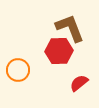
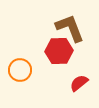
orange circle: moved 2 px right
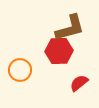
brown L-shape: rotated 96 degrees clockwise
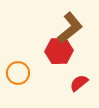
brown L-shape: rotated 24 degrees counterclockwise
orange circle: moved 2 px left, 3 px down
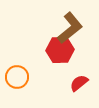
red hexagon: moved 1 px right, 1 px up
orange circle: moved 1 px left, 4 px down
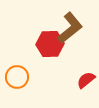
red hexagon: moved 10 px left, 6 px up
red semicircle: moved 7 px right, 3 px up
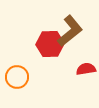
brown L-shape: moved 3 px down
red semicircle: moved 11 px up; rotated 30 degrees clockwise
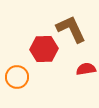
brown L-shape: moved 1 px right, 2 px up; rotated 76 degrees counterclockwise
red hexagon: moved 6 px left, 5 px down
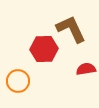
orange circle: moved 1 px right, 4 px down
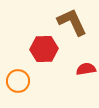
brown L-shape: moved 1 px right, 7 px up
